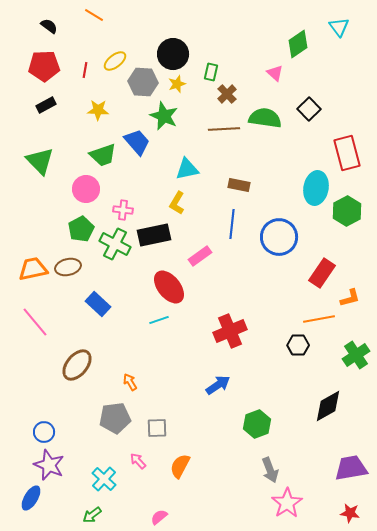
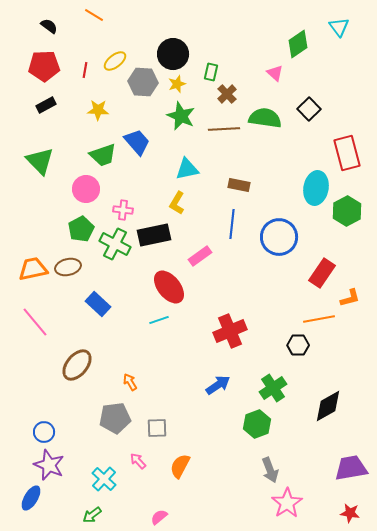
green star at (164, 116): moved 17 px right
green cross at (356, 355): moved 83 px left, 33 px down
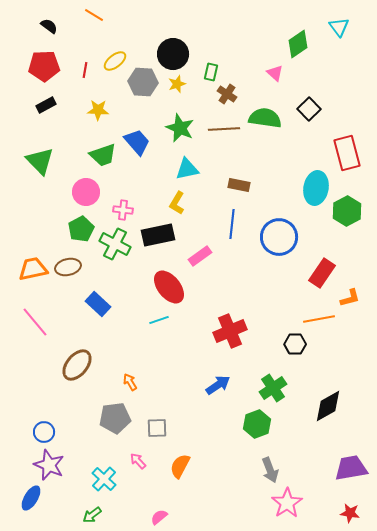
brown cross at (227, 94): rotated 12 degrees counterclockwise
green star at (181, 116): moved 1 px left, 12 px down
pink circle at (86, 189): moved 3 px down
black rectangle at (154, 235): moved 4 px right
black hexagon at (298, 345): moved 3 px left, 1 px up
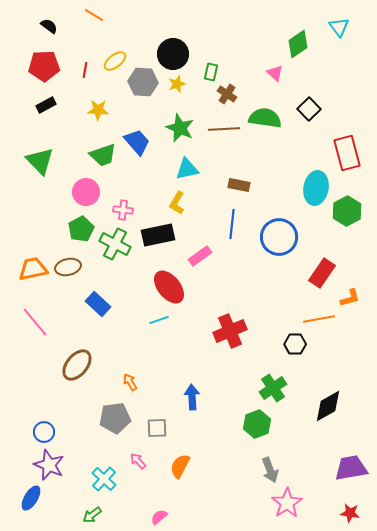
blue arrow at (218, 385): moved 26 px left, 12 px down; rotated 60 degrees counterclockwise
